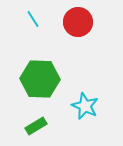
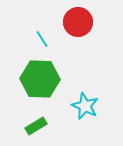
cyan line: moved 9 px right, 20 px down
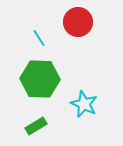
cyan line: moved 3 px left, 1 px up
cyan star: moved 1 px left, 2 px up
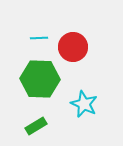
red circle: moved 5 px left, 25 px down
cyan line: rotated 60 degrees counterclockwise
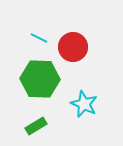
cyan line: rotated 30 degrees clockwise
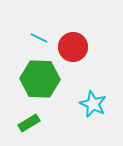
cyan star: moved 9 px right
green rectangle: moved 7 px left, 3 px up
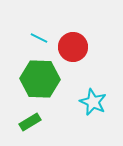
cyan star: moved 2 px up
green rectangle: moved 1 px right, 1 px up
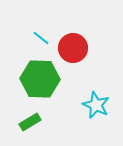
cyan line: moved 2 px right; rotated 12 degrees clockwise
red circle: moved 1 px down
cyan star: moved 3 px right, 3 px down
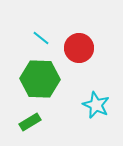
red circle: moved 6 px right
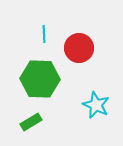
cyan line: moved 3 px right, 4 px up; rotated 48 degrees clockwise
green rectangle: moved 1 px right
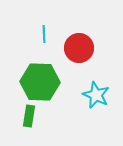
green hexagon: moved 3 px down
cyan star: moved 10 px up
green rectangle: moved 2 px left, 6 px up; rotated 50 degrees counterclockwise
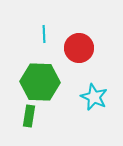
cyan star: moved 2 px left, 2 px down
